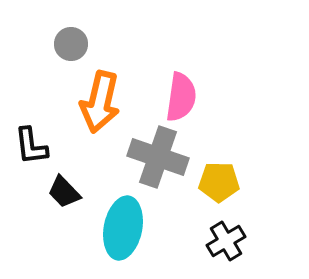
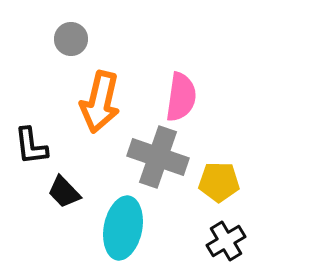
gray circle: moved 5 px up
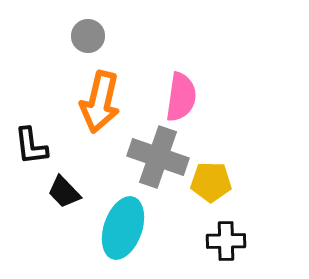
gray circle: moved 17 px right, 3 px up
yellow pentagon: moved 8 px left
cyan ellipse: rotated 8 degrees clockwise
black cross: rotated 30 degrees clockwise
